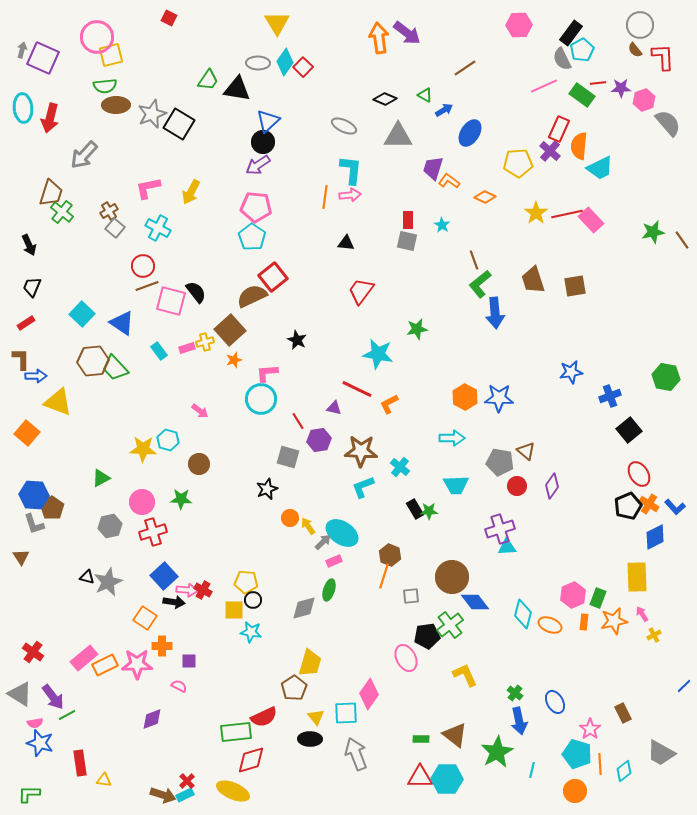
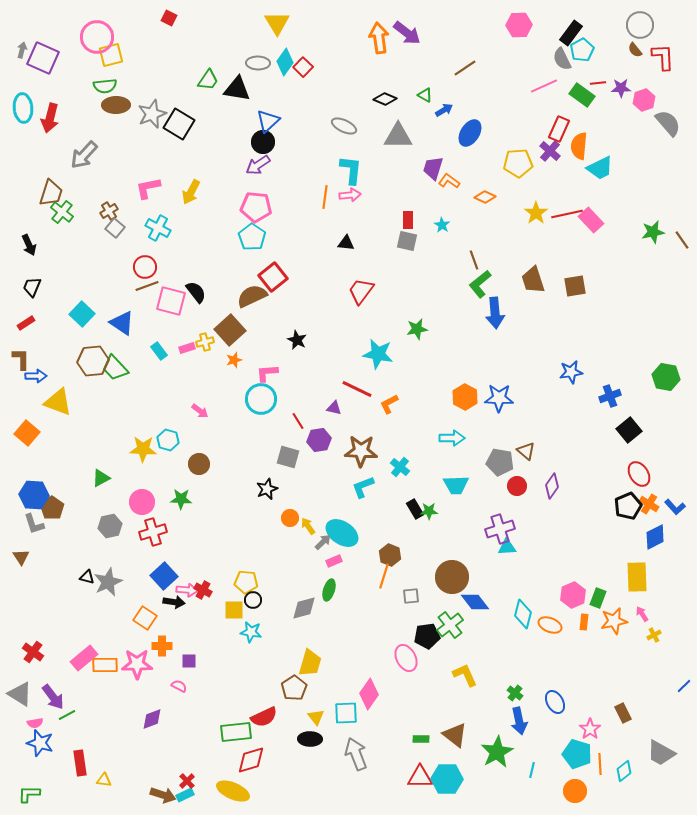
red circle at (143, 266): moved 2 px right, 1 px down
orange rectangle at (105, 665): rotated 25 degrees clockwise
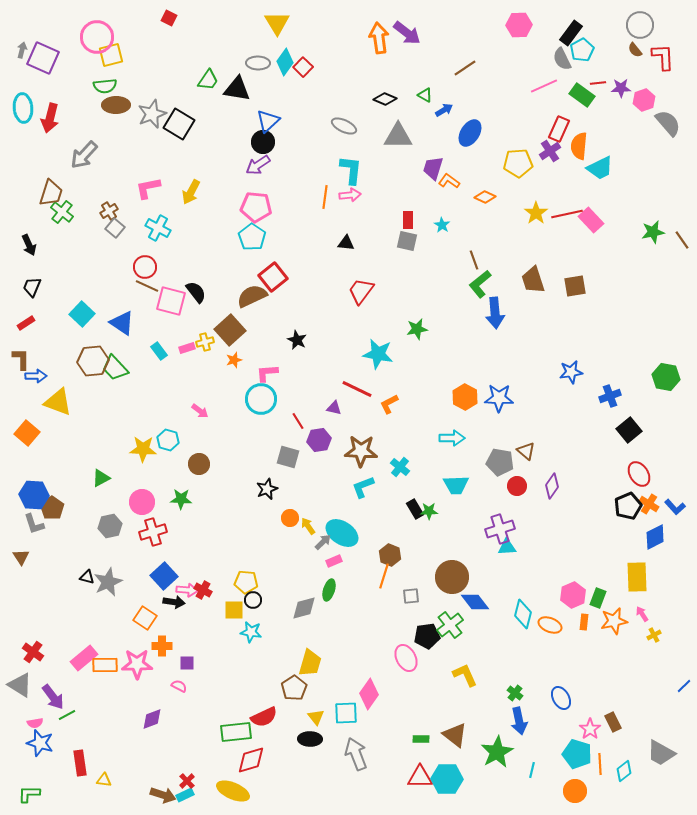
purple cross at (550, 151): rotated 15 degrees clockwise
brown line at (147, 286): rotated 45 degrees clockwise
purple square at (189, 661): moved 2 px left, 2 px down
gray triangle at (20, 694): moved 9 px up
blue ellipse at (555, 702): moved 6 px right, 4 px up
brown rectangle at (623, 713): moved 10 px left, 9 px down
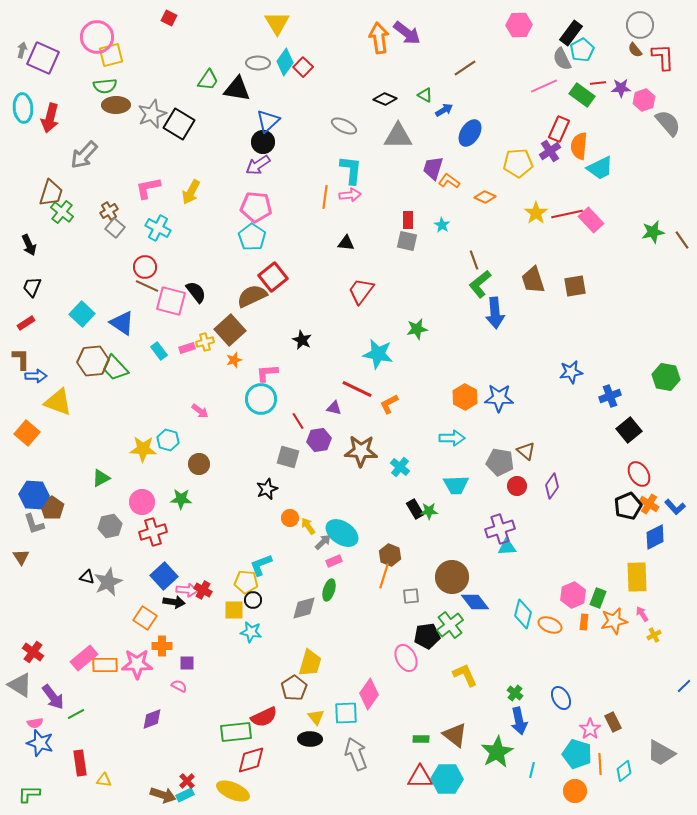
black star at (297, 340): moved 5 px right
cyan L-shape at (363, 487): moved 102 px left, 78 px down
green line at (67, 715): moved 9 px right, 1 px up
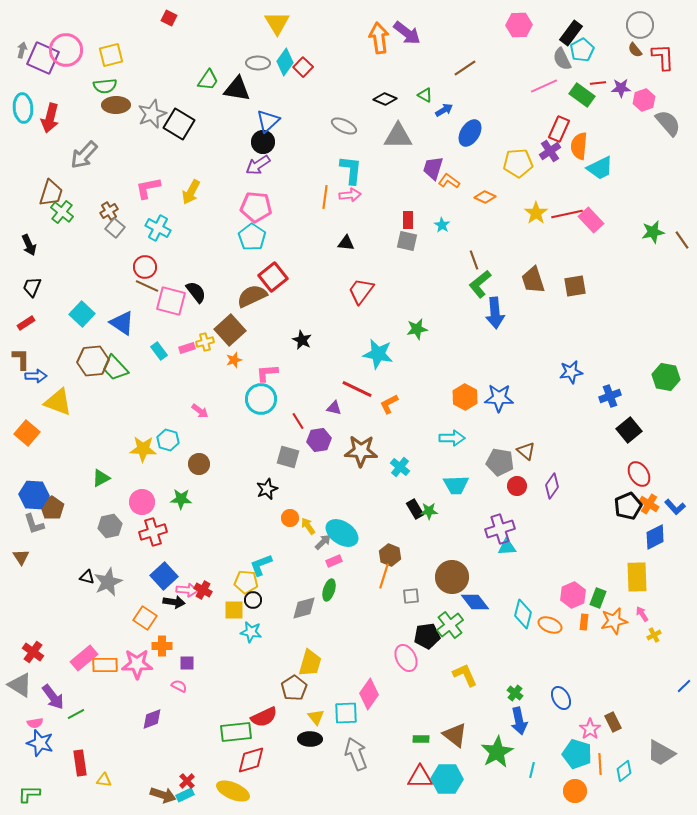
pink circle at (97, 37): moved 31 px left, 13 px down
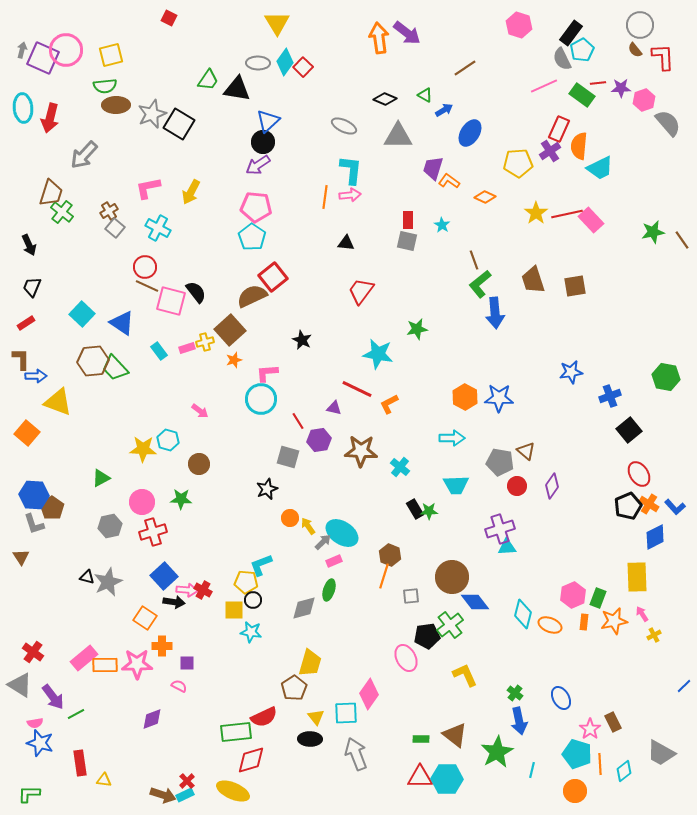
pink hexagon at (519, 25): rotated 20 degrees clockwise
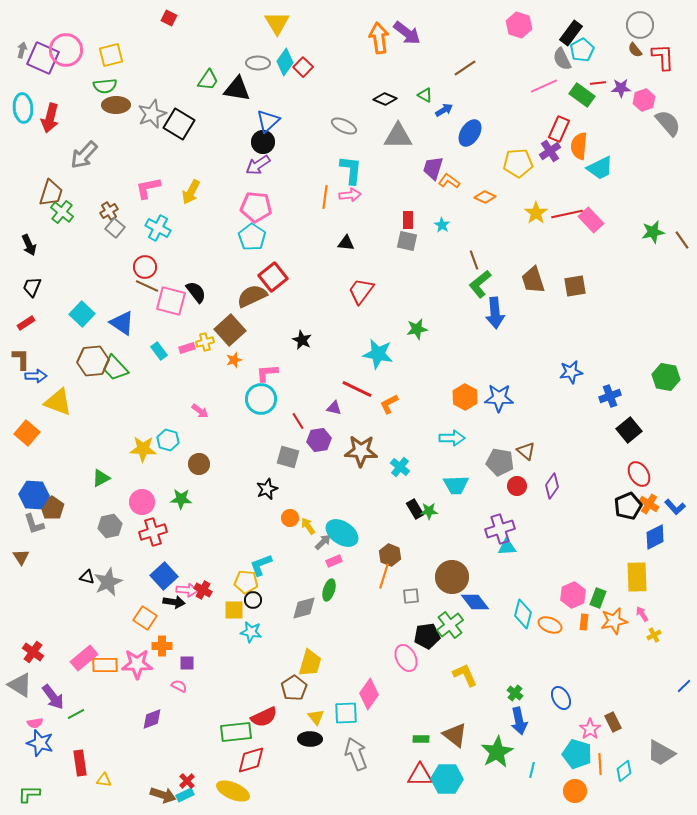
red triangle at (420, 777): moved 2 px up
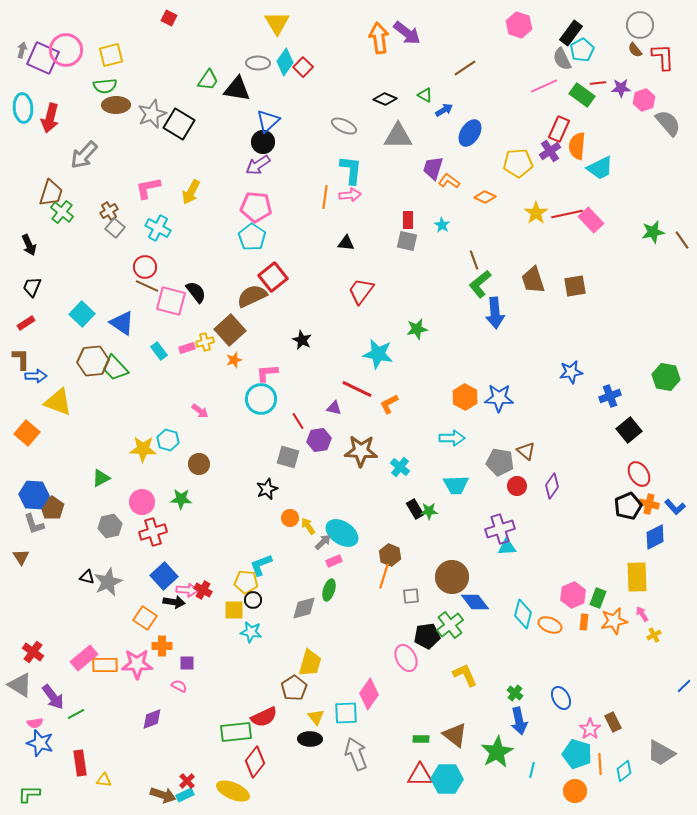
orange semicircle at (579, 146): moved 2 px left
orange cross at (649, 504): rotated 18 degrees counterclockwise
red diamond at (251, 760): moved 4 px right, 2 px down; rotated 36 degrees counterclockwise
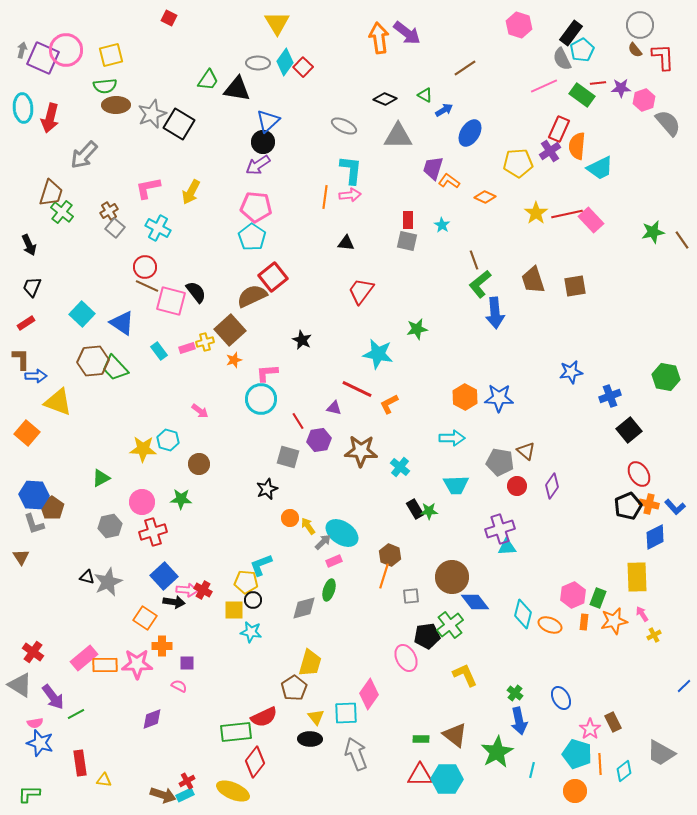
red cross at (187, 781): rotated 14 degrees clockwise
